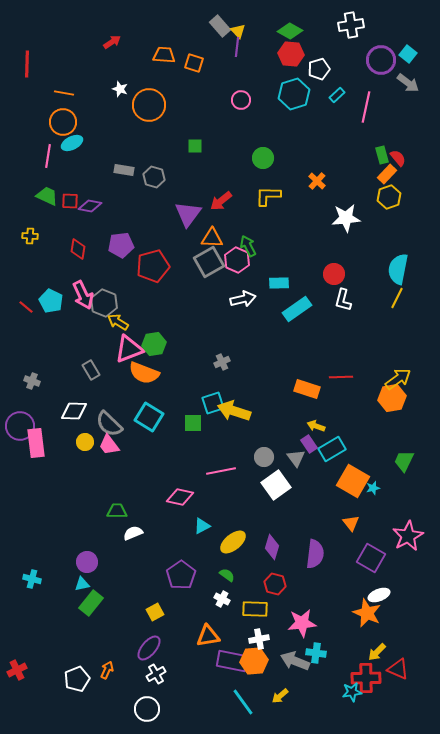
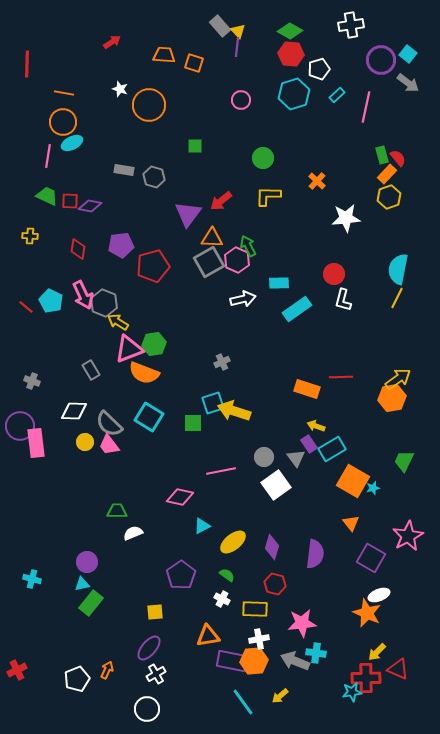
yellow square at (155, 612): rotated 24 degrees clockwise
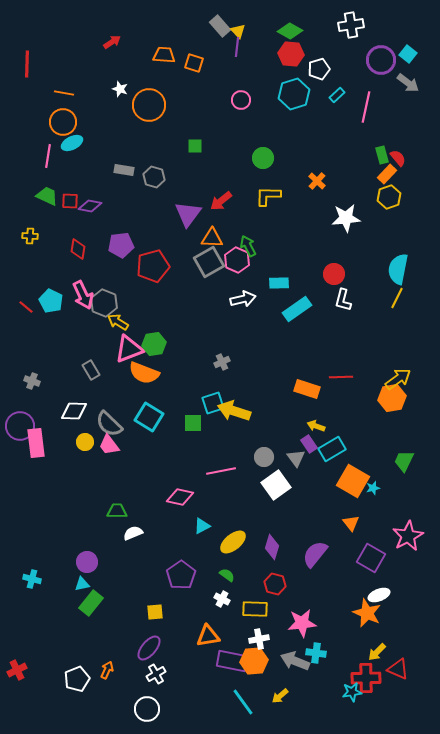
purple semicircle at (315, 554): rotated 148 degrees counterclockwise
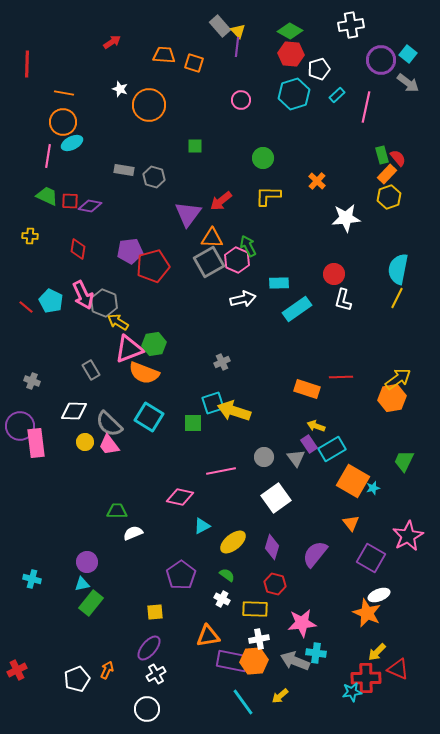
purple pentagon at (121, 245): moved 9 px right, 6 px down
white square at (276, 485): moved 13 px down
